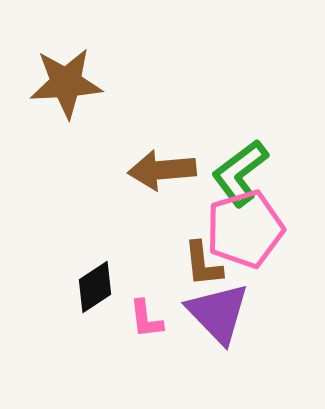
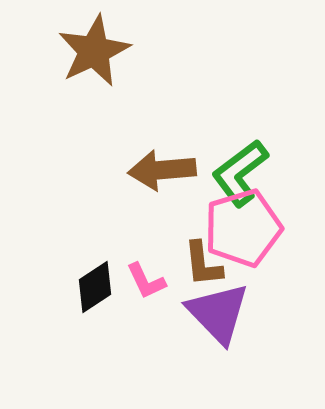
brown star: moved 28 px right, 32 px up; rotated 22 degrees counterclockwise
pink pentagon: moved 2 px left, 1 px up
pink L-shape: moved 38 px up; rotated 18 degrees counterclockwise
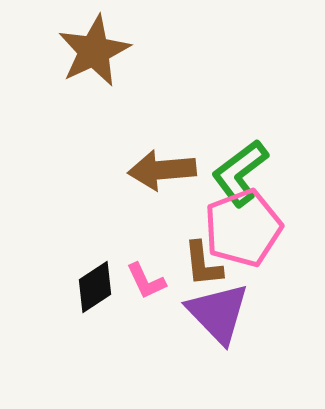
pink pentagon: rotated 4 degrees counterclockwise
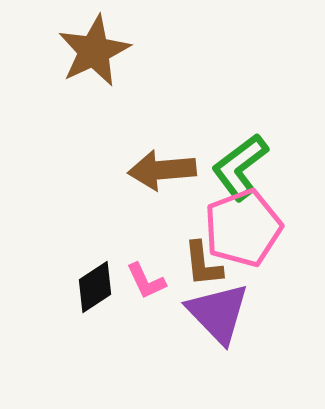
green L-shape: moved 6 px up
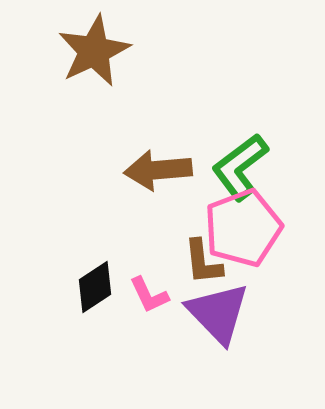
brown arrow: moved 4 px left
brown L-shape: moved 2 px up
pink L-shape: moved 3 px right, 14 px down
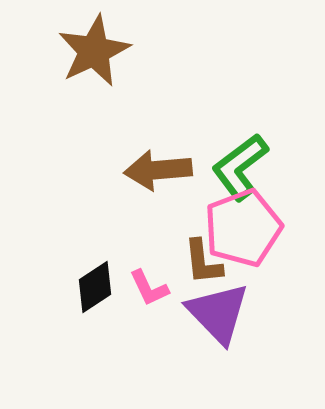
pink L-shape: moved 7 px up
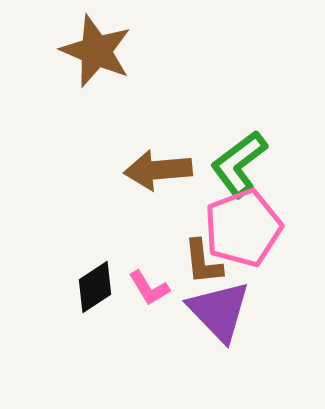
brown star: moved 2 px right; rotated 24 degrees counterclockwise
green L-shape: moved 1 px left, 3 px up
pink L-shape: rotated 6 degrees counterclockwise
purple triangle: moved 1 px right, 2 px up
